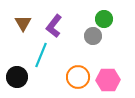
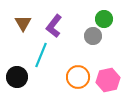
pink hexagon: rotated 10 degrees counterclockwise
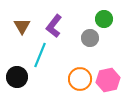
brown triangle: moved 1 px left, 3 px down
gray circle: moved 3 px left, 2 px down
cyan line: moved 1 px left
orange circle: moved 2 px right, 2 px down
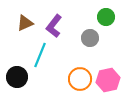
green circle: moved 2 px right, 2 px up
brown triangle: moved 3 px right, 3 px up; rotated 36 degrees clockwise
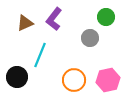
purple L-shape: moved 7 px up
orange circle: moved 6 px left, 1 px down
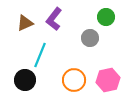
black circle: moved 8 px right, 3 px down
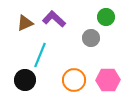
purple L-shape: rotated 95 degrees clockwise
gray circle: moved 1 px right
pink hexagon: rotated 10 degrees clockwise
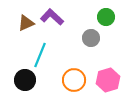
purple L-shape: moved 2 px left, 2 px up
brown triangle: moved 1 px right
pink hexagon: rotated 15 degrees counterclockwise
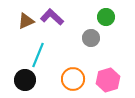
brown triangle: moved 2 px up
cyan line: moved 2 px left
orange circle: moved 1 px left, 1 px up
